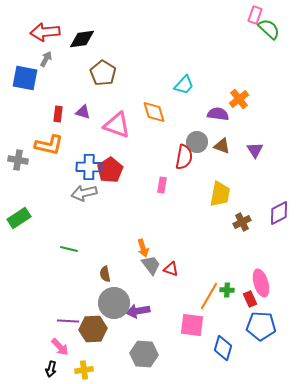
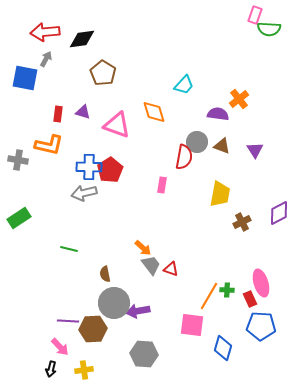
green semicircle at (269, 29): rotated 140 degrees clockwise
orange arrow at (143, 248): rotated 30 degrees counterclockwise
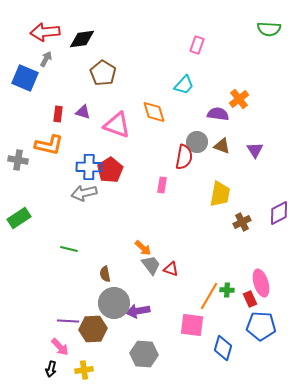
pink rectangle at (255, 15): moved 58 px left, 30 px down
blue square at (25, 78): rotated 12 degrees clockwise
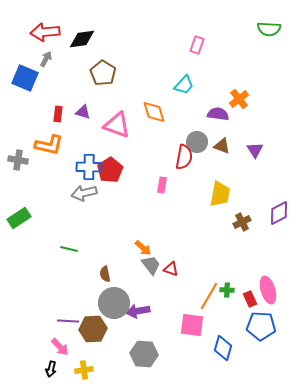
pink ellipse at (261, 283): moved 7 px right, 7 px down
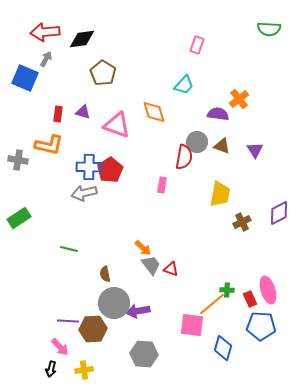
orange line at (209, 296): moved 3 px right, 8 px down; rotated 20 degrees clockwise
